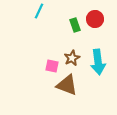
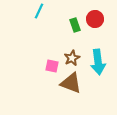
brown triangle: moved 4 px right, 2 px up
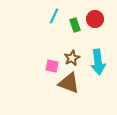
cyan line: moved 15 px right, 5 px down
brown triangle: moved 2 px left
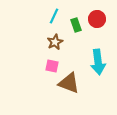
red circle: moved 2 px right
green rectangle: moved 1 px right
brown star: moved 17 px left, 16 px up
